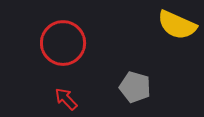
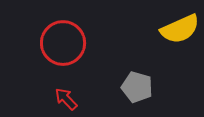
yellow semicircle: moved 3 px right, 4 px down; rotated 48 degrees counterclockwise
gray pentagon: moved 2 px right
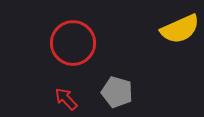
red circle: moved 10 px right
gray pentagon: moved 20 px left, 5 px down
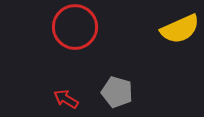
red circle: moved 2 px right, 16 px up
red arrow: rotated 15 degrees counterclockwise
